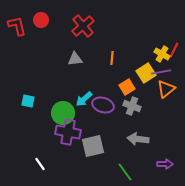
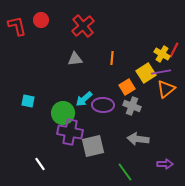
purple ellipse: rotated 15 degrees counterclockwise
purple cross: moved 2 px right
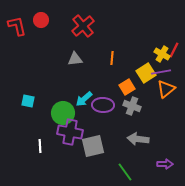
white line: moved 18 px up; rotated 32 degrees clockwise
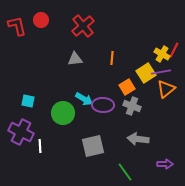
cyan arrow: rotated 108 degrees counterclockwise
purple cross: moved 49 px left; rotated 15 degrees clockwise
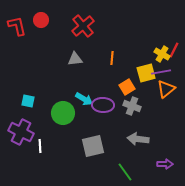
yellow square: rotated 18 degrees clockwise
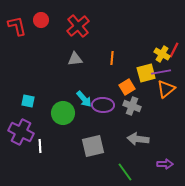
red cross: moved 5 px left
cyan arrow: rotated 18 degrees clockwise
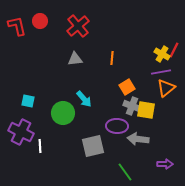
red circle: moved 1 px left, 1 px down
yellow square: moved 37 px down; rotated 24 degrees clockwise
orange triangle: moved 1 px up
purple ellipse: moved 14 px right, 21 px down
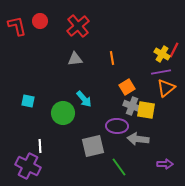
orange line: rotated 16 degrees counterclockwise
purple cross: moved 7 px right, 34 px down
green line: moved 6 px left, 5 px up
